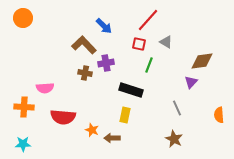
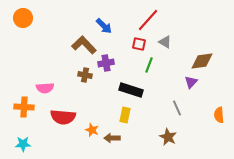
gray triangle: moved 1 px left
brown cross: moved 2 px down
brown star: moved 6 px left, 2 px up
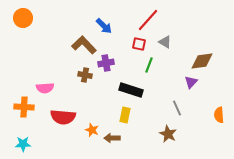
brown star: moved 3 px up
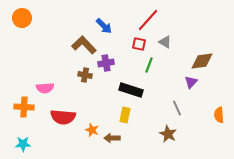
orange circle: moved 1 px left
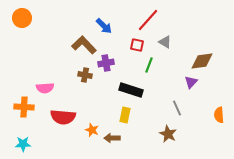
red square: moved 2 px left, 1 px down
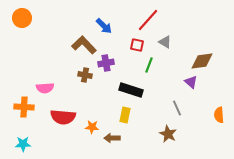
purple triangle: rotated 32 degrees counterclockwise
orange star: moved 3 px up; rotated 16 degrees counterclockwise
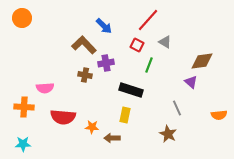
red square: rotated 16 degrees clockwise
orange semicircle: rotated 91 degrees counterclockwise
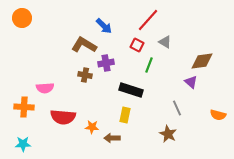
brown L-shape: rotated 15 degrees counterclockwise
orange semicircle: moved 1 px left; rotated 21 degrees clockwise
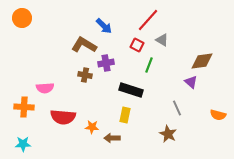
gray triangle: moved 3 px left, 2 px up
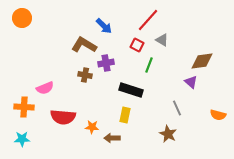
pink semicircle: rotated 18 degrees counterclockwise
cyan star: moved 1 px left, 5 px up
